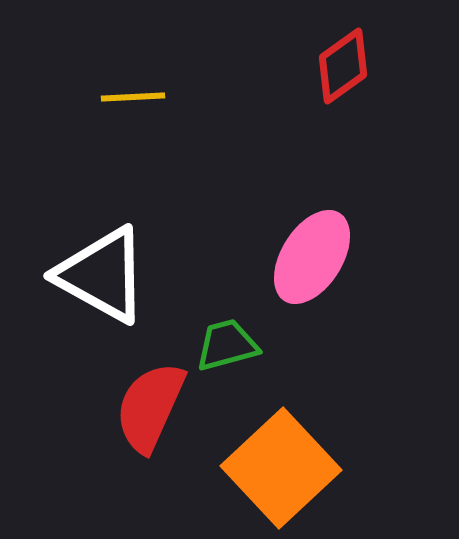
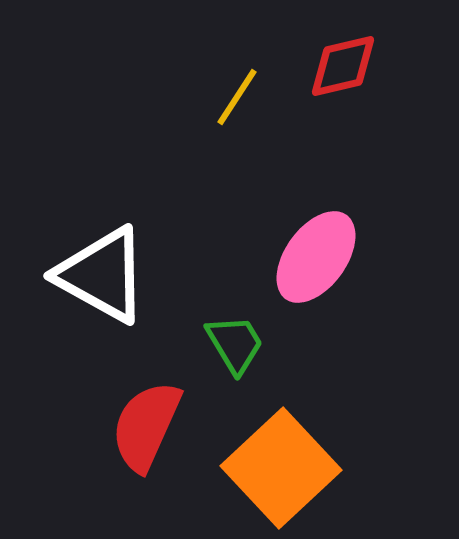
red diamond: rotated 22 degrees clockwise
yellow line: moved 104 px right; rotated 54 degrees counterclockwise
pink ellipse: moved 4 px right; rotated 4 degrees clockwise
green trapezoid: moved 8 px right, 1 px up; rotated 74 degrees clockwise
red semicircle: moved 4 px left, 19 px down
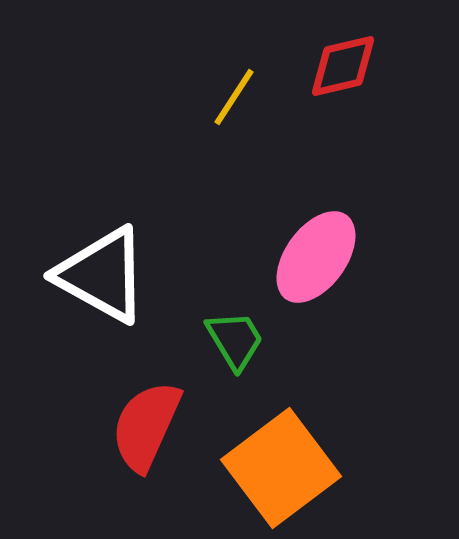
yellow line: moved 3 px left
green trapezoid: moved 4 px up
orange square: rotated 6 degrees clockwise
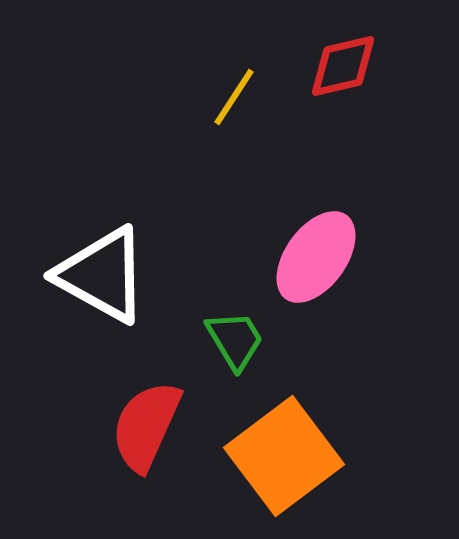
orange square: moved 3 px right, 12 px up
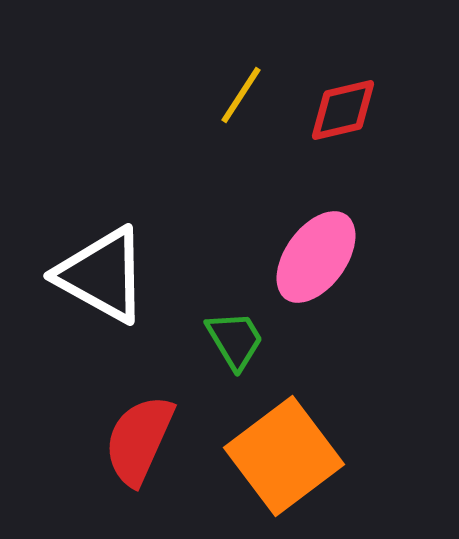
red diamond: moved 44 px down
yellow line: moved 7 px right, 2 px up
red semicircle: moved 7 px left, 14 px down
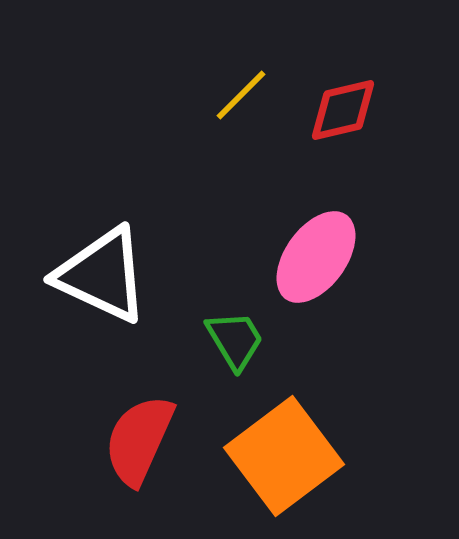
yellow line: rotated 12 degrees clockwise
white triangle: rotated 4 degrees counterclockwise
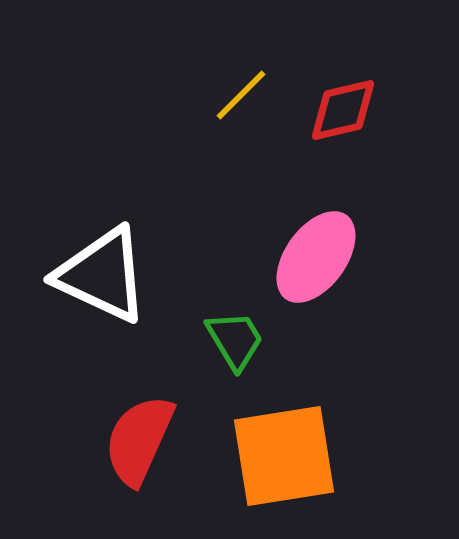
orange square: rotated 28 degrees clockwise
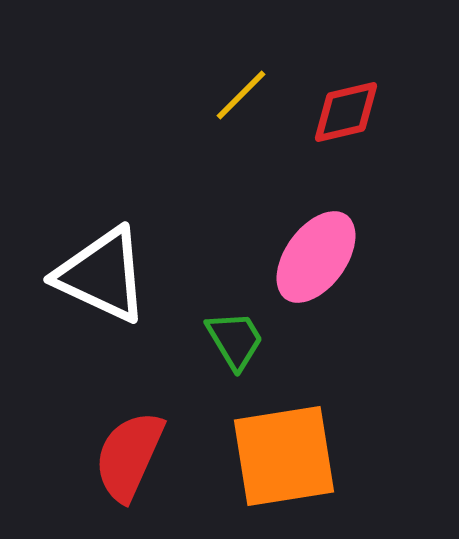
red diamond: moved 3 px right, 2 px down
red semicircle: moved 10 px left, 16 px down
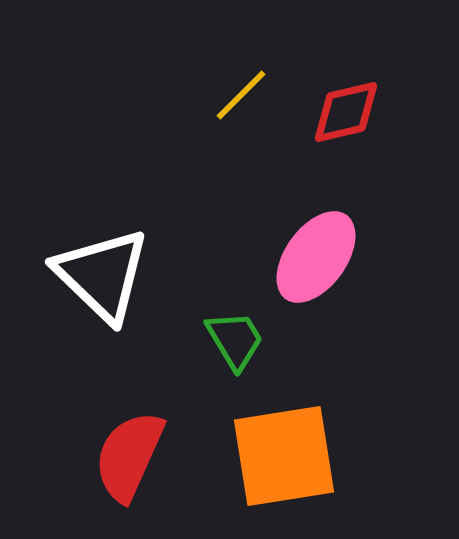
white triangle: rotated 19 degrees clockwise
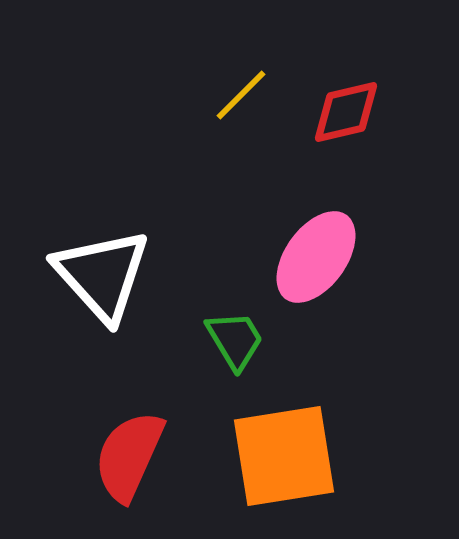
white triangle: rotated 4 degrees clockwise
